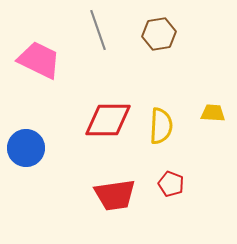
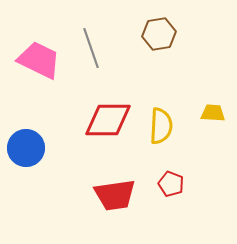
gray line: moved 7 px left, 18 px down
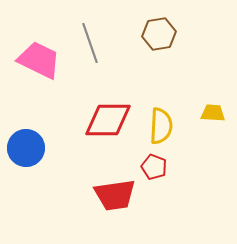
gray line: moved 1 px left, 5 px up
red pentagon: moved 17 px left, 17 px up
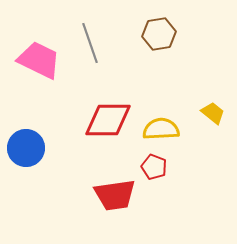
yellow trapezoid: rotated 35 degrees clockwise
yellow semicircle: moved 3 px down; rotated 96 degrees counterclockwise
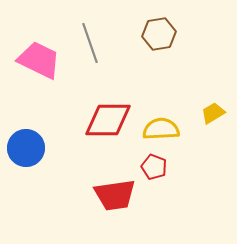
yellow trapezoid: rotated 70 degrees counterclockwise
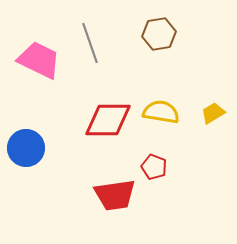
yellow semicircle: moved 17 px up; rotated 12 degrees clockwise
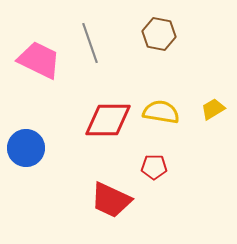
brown hexagon: rotated 20 degrees clockwise
yellow trapezoid: moved 4 px up
red pentagon: rotated 20 degrees counterclockwise
red trapezoid: moved 4 px left, 5 px down; rotated 33 degrees clockwise
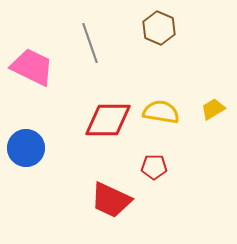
brown hexagon: moved 6 px up; rotated 12 degrees clockwise
pink trapezoid: moved 7 px left, 7 px down
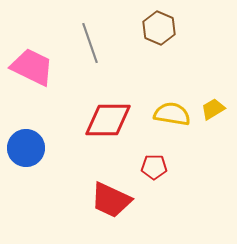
yellow semicircle: moved 11 px right, 2 px down
